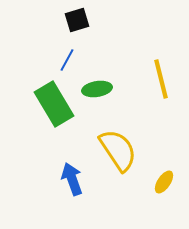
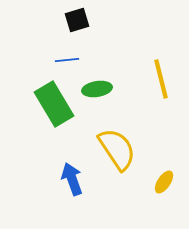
blue line: rotated 55 degrees clockwise
yellow semicircle: moved 1 px left, 1 px up
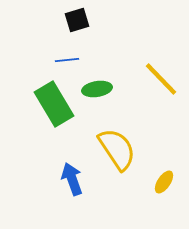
yellow line: rotated 30 degrees counterclockwise
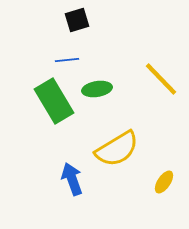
green rectangle: moved 3 px up
yellow semicircle: rotated 93 degrees clockwise
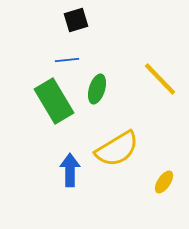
black square: moved 1 px left
yellow line: moved 1 px left
green ellipse: rotated 64 degrees counterclockwise
blue arrow: moved 2 px left, 9 px up; rotated 20 degrees clockwise
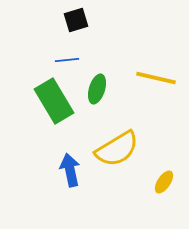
yellow line: moved 4 px left, 1 px up; rotated 33 degrees counterclockwise
blue arrow: rotated 12 degrees counterclockwise
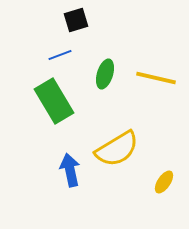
blue line: moved 7 px left, 5 px up; rotated 15 degrees counterclockwise
green ellipse: moved 8 px right, 15 px up
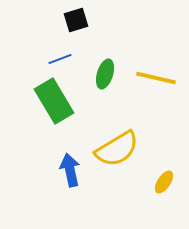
blue line: moved 4 px down
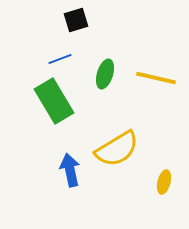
yellow ellipse: rotated 20 degrees counterclockwise
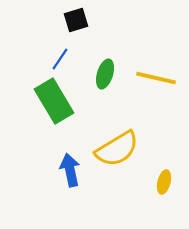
blue line: rotated 35 degrees counterclockwise
